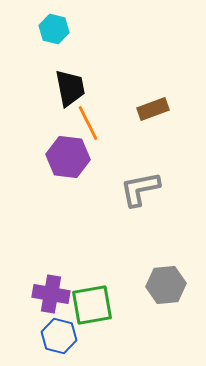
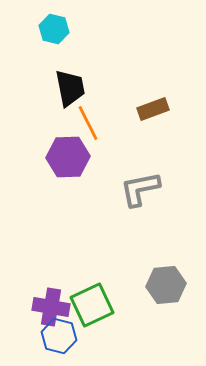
purple hexagon: rotated 9 degrees counterclockwise
purple cross: moved 13 px down
green square: rotated 15 degrees counterclockwise
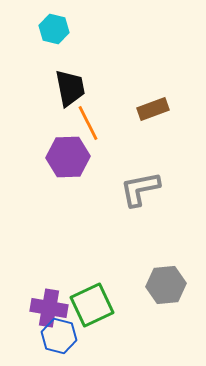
purple cross: moved 2 px left, 1 px down
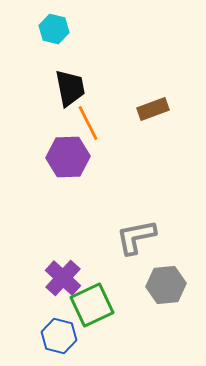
gray L-shape: moved 4 px left, 48 px down
purple cross: moved 14 px right, 30 px up; rotated 33 degrees clockwise
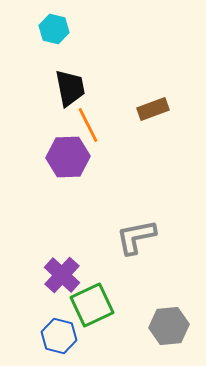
orange line: moved 2 px down
purple cross: moved 1 px left, 3 px up
gray hexagon: moved 3 px right, 41 px down
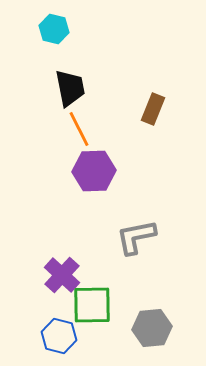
brown rectangle: rotated 48 degrees counterclockwise
orange line: moved 9 px left, 4 px down
purple hexagon: moved 26 px right, 14 px down
green square: rotated 24 degrees clockwise
gray hexagon: moved 17 px left, 2 px down
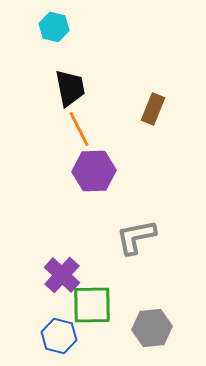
cyan hexagon: moved 2 px up
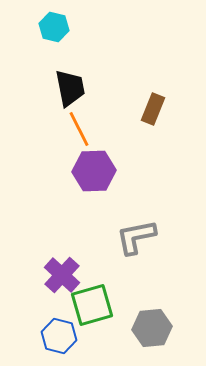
green square: rotated 15 degrees counterclockwise
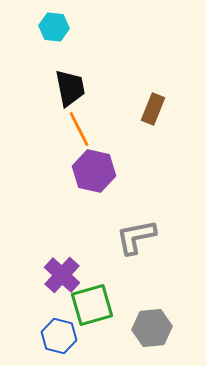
cyan hexagon: rotated 8 degrees counterclockwise
purple hexagon: rotated 15 degrees clockwise
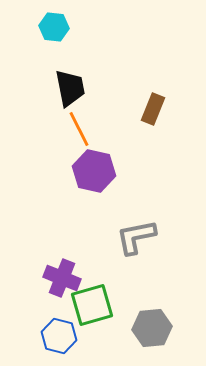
purple cross: moved 3 px down; rotated 21 degrees counterclockwise
